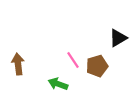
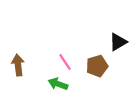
black triangle: moved 4 px down
pink line: moved 8 px left, 2 px down
brown arrow: moved 1 px down
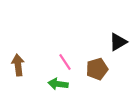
brown pentagon: moved 3 px down
green arrow: rotated 12 degrees counterclockwise
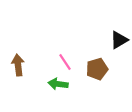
black triangle: moved 1 px right, 2 px up
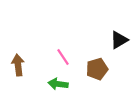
pink line: moved 2 px left, 5 px up
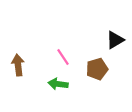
black triangle: moved 4 px left
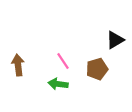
pink line: moved 4 px down
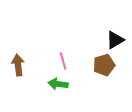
pink line: rotated 18 degrees clockwise
brown pentagon: moved 7 px right, 4 px up
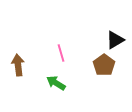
pink line: moved 2 px left, 8 px up
brown pentagon: rotated 20 degrees counterclockwise
green arrow: moved 2 px left, 1 px up; rotated 24 degrees clockwise
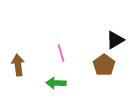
green arrow: rotated 30 degrees counterclockwise
